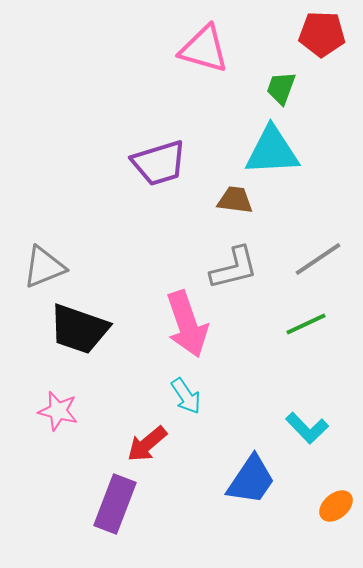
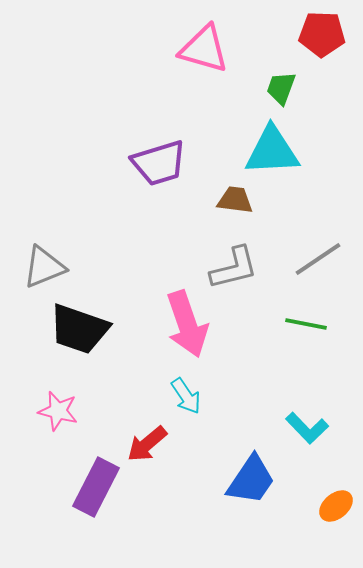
green line: rotated 36 degrees clockwise
purple rectangle: moved 19 px left, 17 px up; rotated 6 degrees clockwise
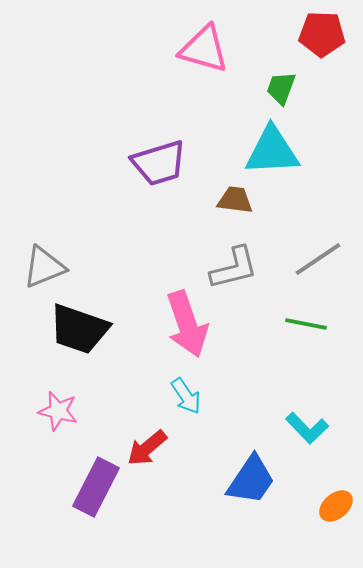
red arrow: moved 4 px down
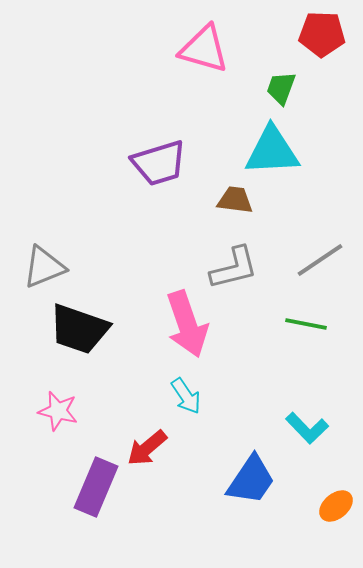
gray line: moved 2 px right, 1 px down
purple rectangle: rotated 4 degrees counterclockwise
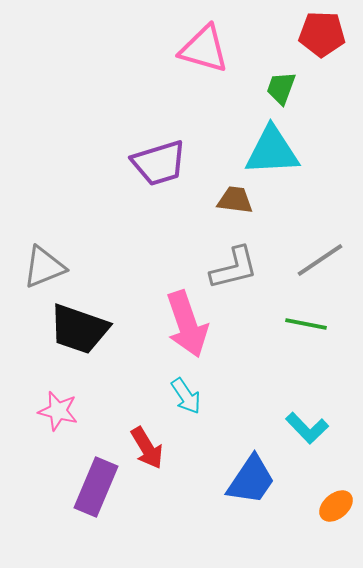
red arrow: rotated 81 degrees counterclockwise
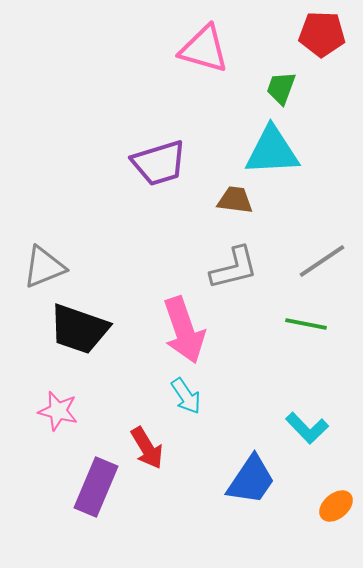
gray line: moved 2 px right, 1 px down
pink arrow: moved 3 px left, 6 px down
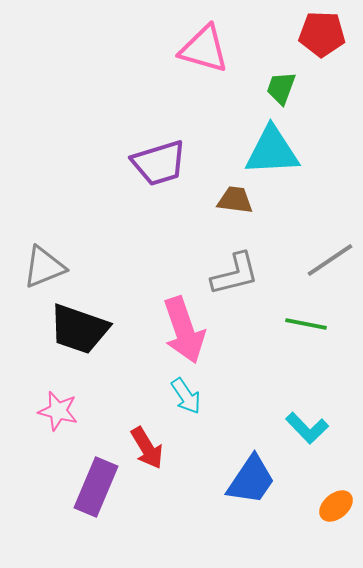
gray line: moved 8 px right, 1 px up
gray L-shape: moved 1 px right, 6 px down
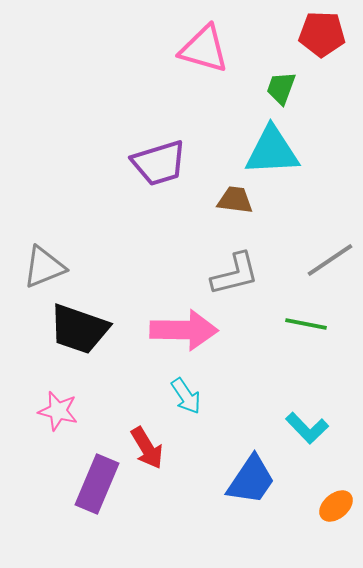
pink arrow: rotated 70 degrees counterclockwise
purple rectangle: moved 1 px right, 3 px up
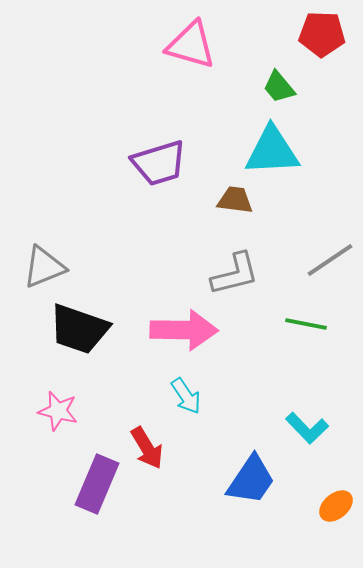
pink triangle: moved 13 px left, 4 px up
green trapezoid: moved 2 px left, 1 px up; rotated 60 degrees counterclockwise
